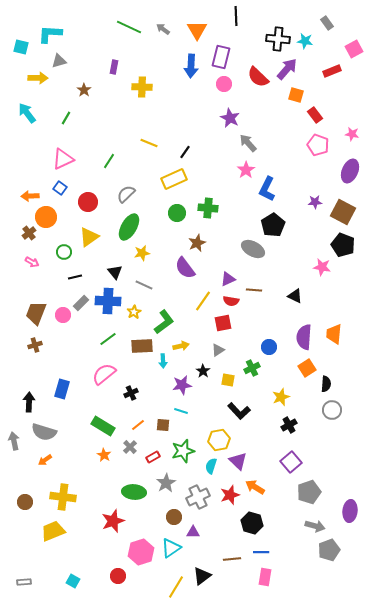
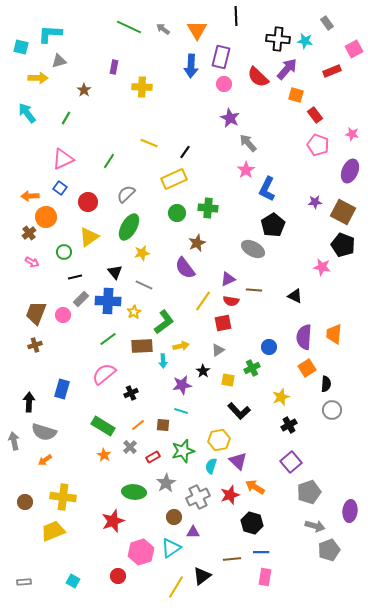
gray rectangle at (81, 303): moved 4 px up
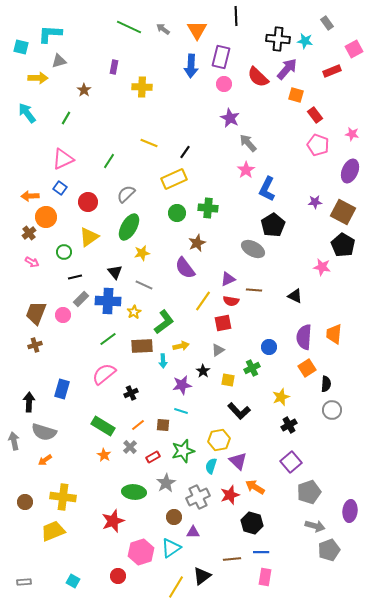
black pentagon at (343, 245): rotated 10 degrees clockwise
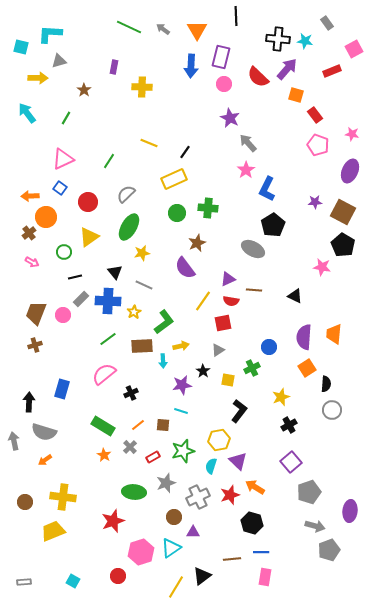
black L-shape at (239, 411): rotated 100 degrees counterclockwise
gray star at (166, 483): rotated 12 degrees clockwise
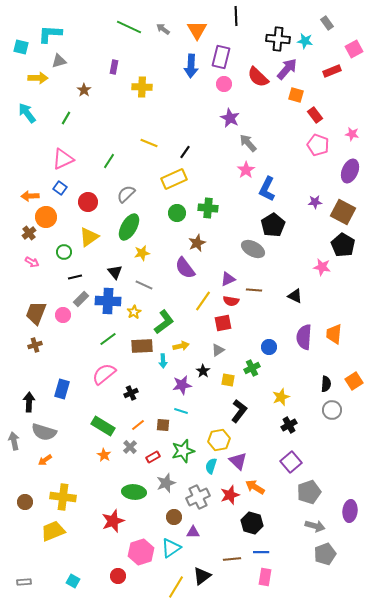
orange square at (307, 368): moved 47 px right, 13 px down
gray pentagon at (329, 550): moved 4 px left, 4 px down
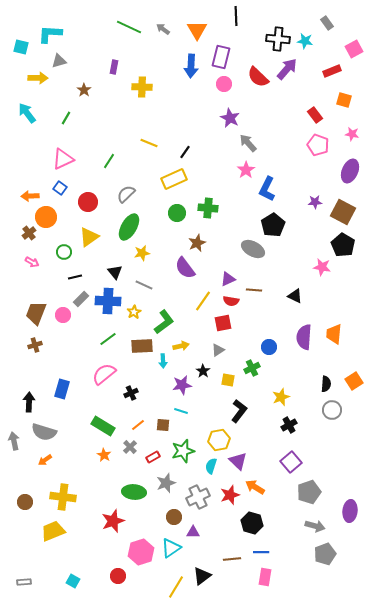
orange square at (296, 95): moved 48 px right, 5 px down
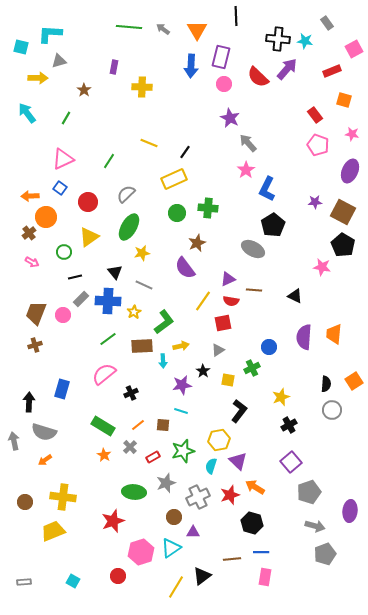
green line at (129, 27): rotated 20 degrees counterclockwise
